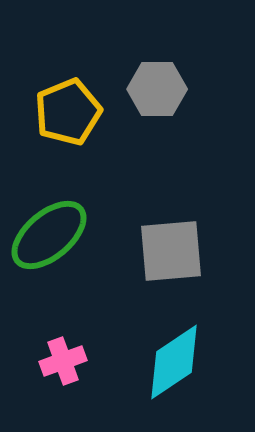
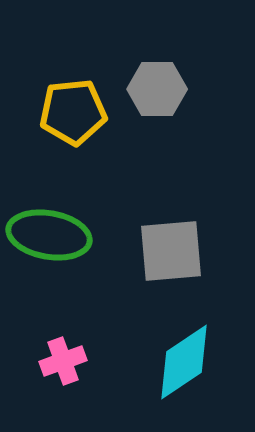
yellow pentagon: moved 5 px right; rotated 16 degrees clockwise
green ellipse: rotated 50 degrees clockwise
cyan diamond: moved 10 px right
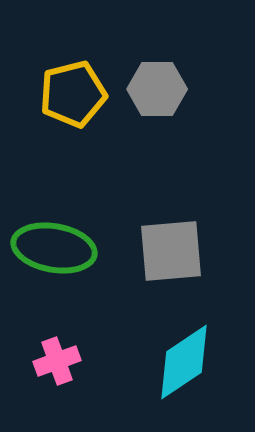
yellow pentagon: moved 18 px up; rotated 8 degrees counterclockwise
green ellipse: moved 5 px right, 13 px down
pink cross: moved 6 px left
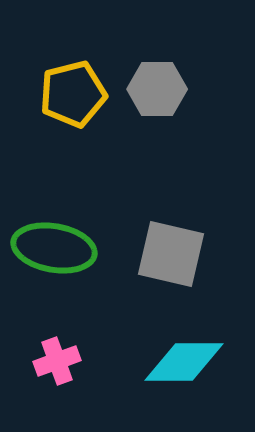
gray square: moved 3 px down; rotated 18 degrees clockwise
cyan diamond: rotated 34 degrees clockwise
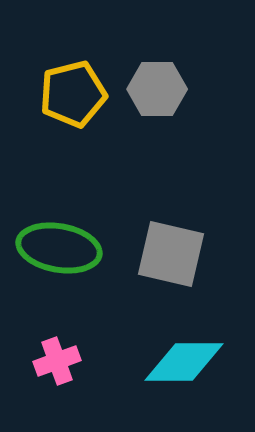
green ellipse: moved 5 px right
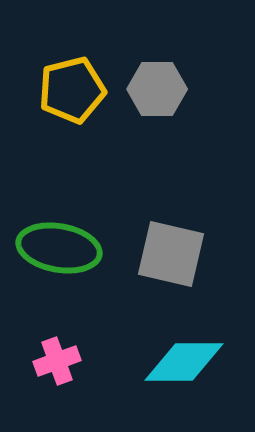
yellow pentagon: moved 1 px left, 4 px up
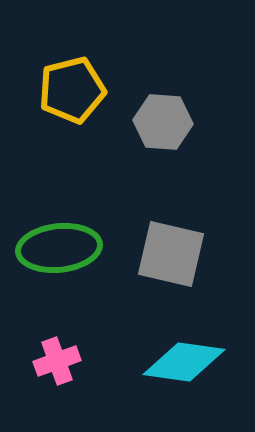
gray hexagon: moved 6 px right, 33 px down; rotated 4 degrees clockwise
green ellipse: rotated 16 degrees counterclockwise
cyan diamond: rotated 8 degrees clockwise
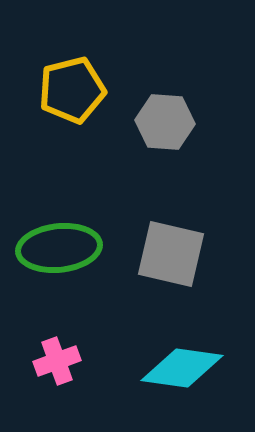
gray hexagon: moved 2 px right
cyan diamond: moved 2 px left, 6 px down
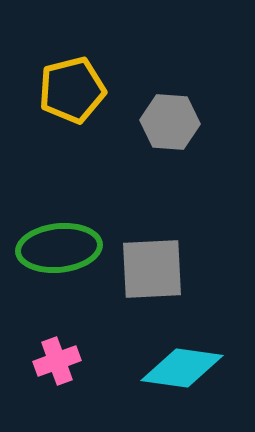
gray hexagon: moved 5 px right
gray square: moved 19 px left, 15 px down; rotated 16 degrees counterclockwise
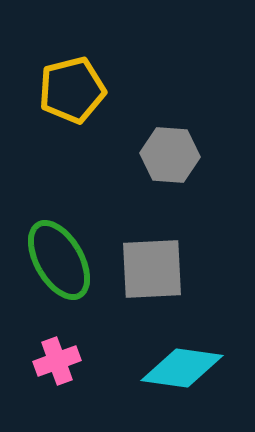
gray hexagon: moved 33 px down
green ellipse: moved 12 px down; rotated 66 degrees clockwise
